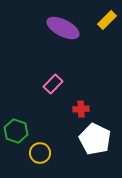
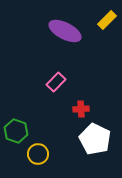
purple ellipse: moved 2 px right, 3 px down
pink rectangle: moved 3 px right, 2 px up
yellow circle: moved 2 px left, 1 px down
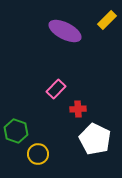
pink rectangle: moved 7 px down
red cross: moved 3 px left
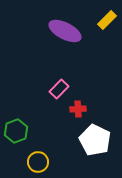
pink rectangle: moved 3 px right
green hexagon: rotated 20 degrees clockwise
white pentagon: moved 1 px down
yellow circle: moved 8 px down
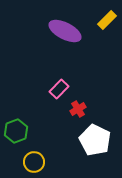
red cross: rotated 28 degrees counterclockwise
yellow circle: moved 4 px left
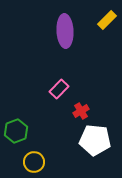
purple ellipse: rotated 60 degrees clockwise
red cross: moved 3 px right, 2 px down
white pentagon: rotated 20 degrees counterclockwise
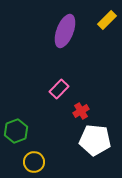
purple ellipse: rotated 24 degrees clockwise
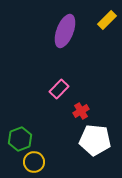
green hexagon: moved 4 px right, 8 px down
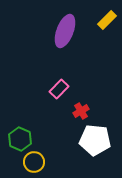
green hexagon: rotated 15 degrees counterclockwise
